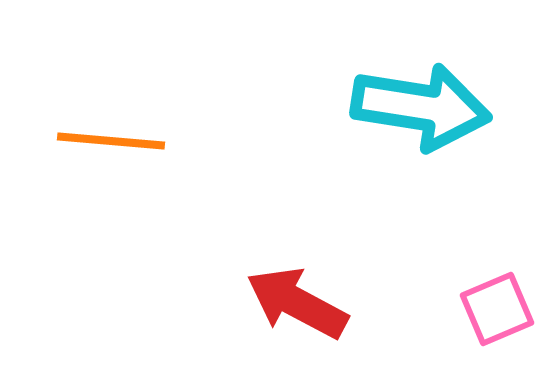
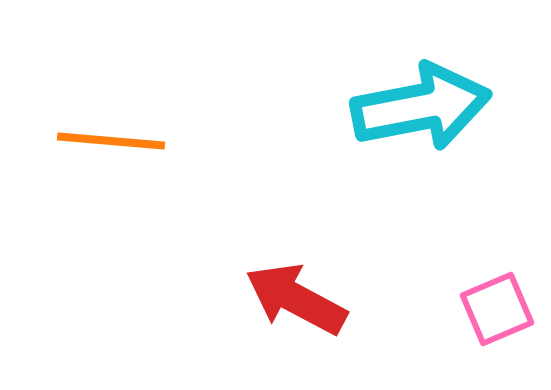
cyan arrow: rotated 20 degrees counterclockwise
red arrow: moved 1 px left, 4 px up
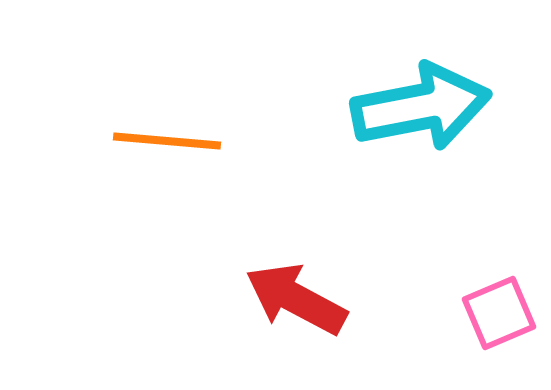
orange line: moved 56 px right
pink square: moved 2 px right, 4 px down
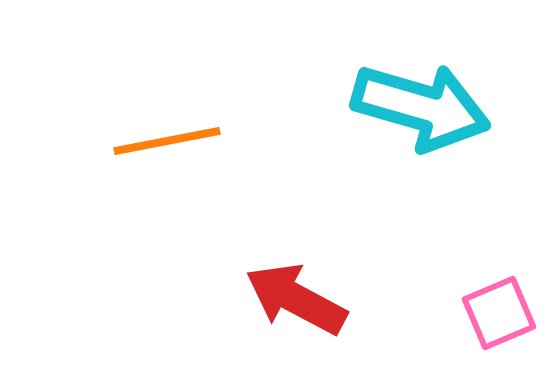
cyan arrow: rotated 27 degrees clockwise
orange line: rotated 16 degrees counterclockwise
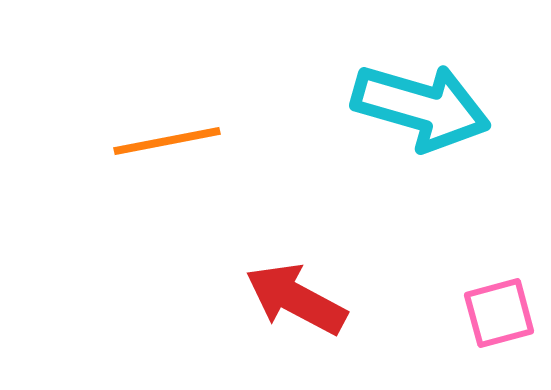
pink square: rotated 8 degrees clockwise
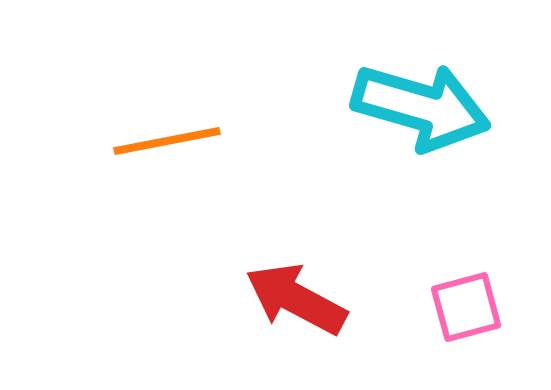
pink square: moved 33 px left, 6 px up
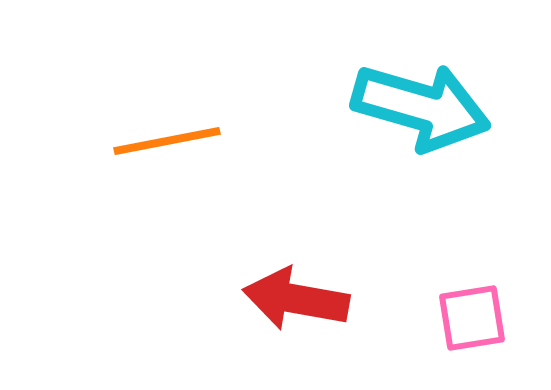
red arrow: rotated 18 degrees counterclockwise
pink square: moved 6 px right, 11 px down; rotated 6 degrees clockwise
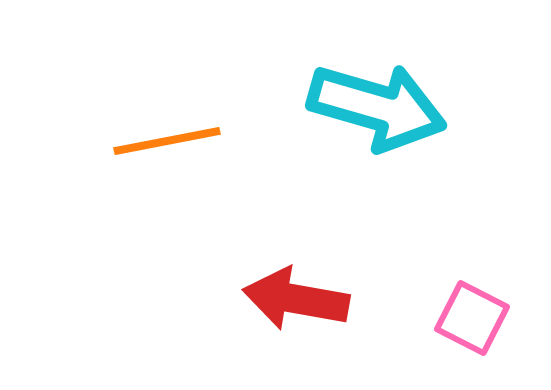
cyan arrow: moved 44 px left
pink square: rotated 36 degrees clockwise
